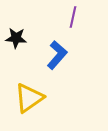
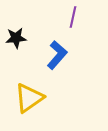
black star: rotated 10 degrees counterclockwise
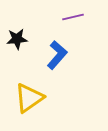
purple line: rotated 65 degrees clockwise
black star: moved 1 px right, 1 px down
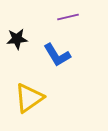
purple line: moved 5 px left
blue L-shape: rotated 108 degrees clockwise
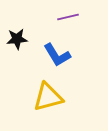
yellow triangle: moved 19 px right, 1 px up; rotated 20 degrees clockwise
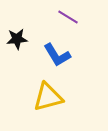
purple line: rotated 45 degrees clockwise
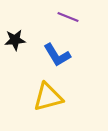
purple line: rotated 10 degrees counterclockwise
black star: moved 2 px left, 1 px down
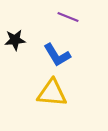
yellow triangle: moved 4 px right, 4 px up; rotated 20 degrees clockwise
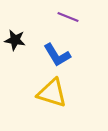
black star: rotated 15 degrees clockwise
yellow triangle: rotated 12 degrees clockwise
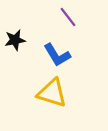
purple line: rotated 30 degrees clockwise
black star: rotated 20 degrees counterclockwise
